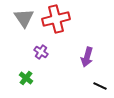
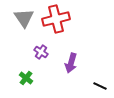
purple arrow: moved 16 px left, 6 px down
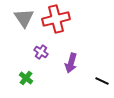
black line: moved 2 px right, 5 px up
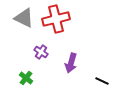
gray triangle: rotated 30 degrees counterclockwise
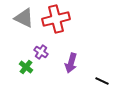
green cross: moved 11 px up
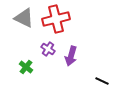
purple cross: moved 7 px right, 3 px up
purple arrow: moved 7 px up
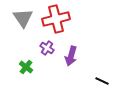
gray triangle: moved 1 px left; rotated 30 degrees clockwise
purple cross: moved 1 px left, 1 px up
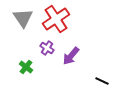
red cross: rotated 20 degrees counterclockwise
purple arrow: rotated 24 degrees clockwise
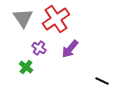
purple cross: moved 8 px left
purple arrow: moved 1 px left, 7 px up
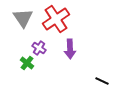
purple arrow: rotated 42 degrees counterclockwise
green cross: moved 1 px right, 4 px up
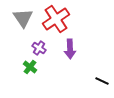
green cross: moved 3 px right, 4 px down
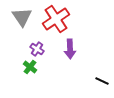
gray triangle: moved 1 px left, 1 px up
purple cross: moved 2 px left, 1 px down
